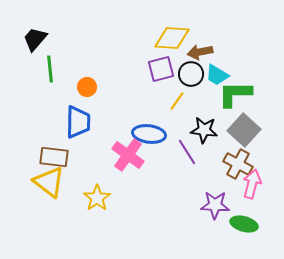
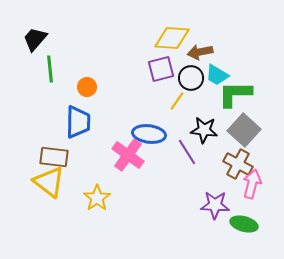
black circle: moved 4 px down
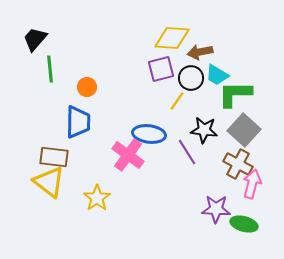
purple star: moved 1 px right, 4 px down
